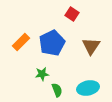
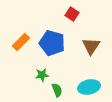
blue pentagon: rotated 30 degrees counterclockwise
green star: moved 1 px down
cyan ellipse: moved 1 px right, 1 px up
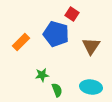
blue pentagon: moved 4 px right, 9 px up
cyan ellipse: moved 2 px right; rotated 20 degrees clockwise
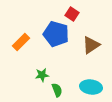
brown triangle: moved 1 px up; rotated 24 degrees clockwise
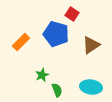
green star: rotated 16 degrees counterclockwise
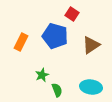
blue pentagon: moved 1 px left, 2 px down
orange rectangle: rotated 18 degrees counterclockwise
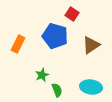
orange rectangle: moved 3 px left, 2 px down
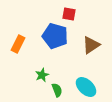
red square: moved 3 px left; rotated 24 degrees counterclockwise
cyan ellipse: moved 5 px left; rotated 35 degrees clockwise
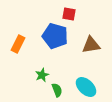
brown triangle: rotated 24 degrees clockwise
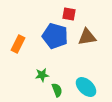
brown triangle: moved 4 px left, 8 px up
green star: rotated 16 degrees clockwise
